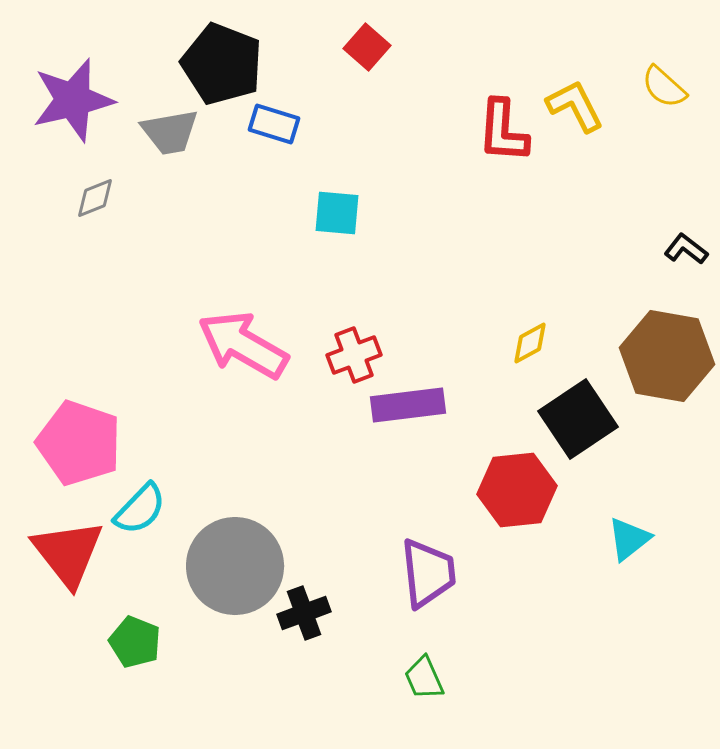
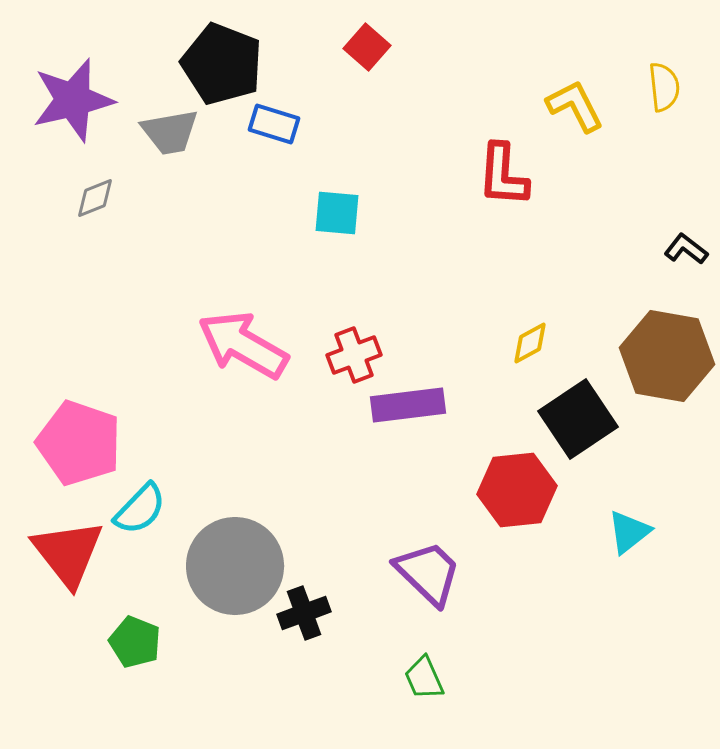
yellow semicircle: rotated 138 degrees counterclockwise
red L-shape: moved 44 px down
cyan triangle: moved 7 px up
purple trapezoid: rotated 40 degrees counterclockwise
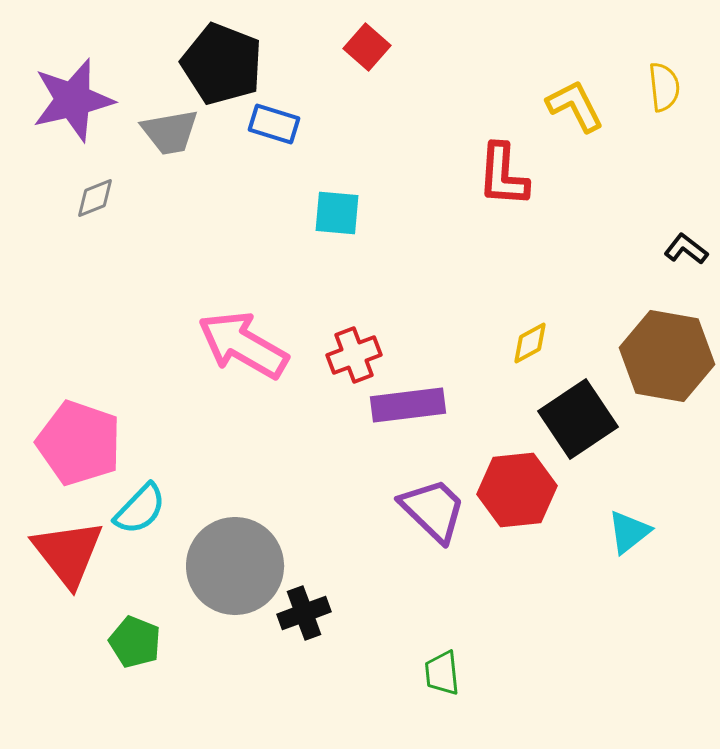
purple trapezoid: moved 5 px right, 63 px up
green trapezoid: moved 18 px right, 5 px up; rotated 18 degrees clockwise
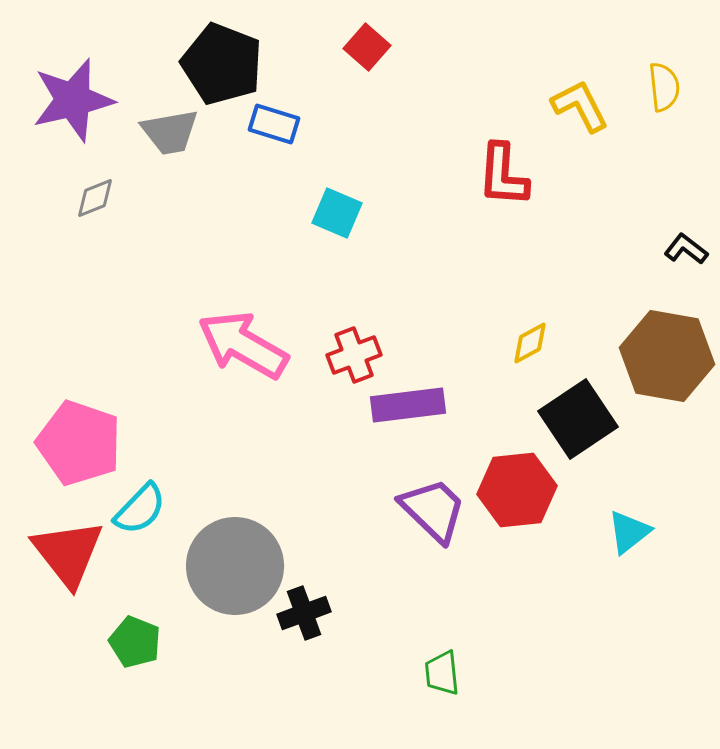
yellow L-shape: moved 5 px right
cyan square: rotated 18 degrees clockwise
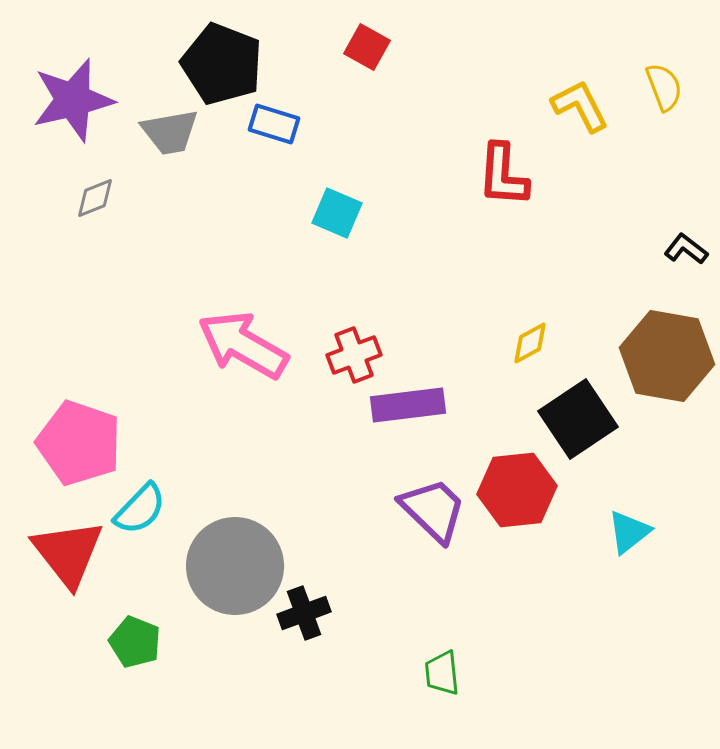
red square: rotated 12 degrees counterclockwise
yellow semicircle: rotated 15 degrees counterclockwise
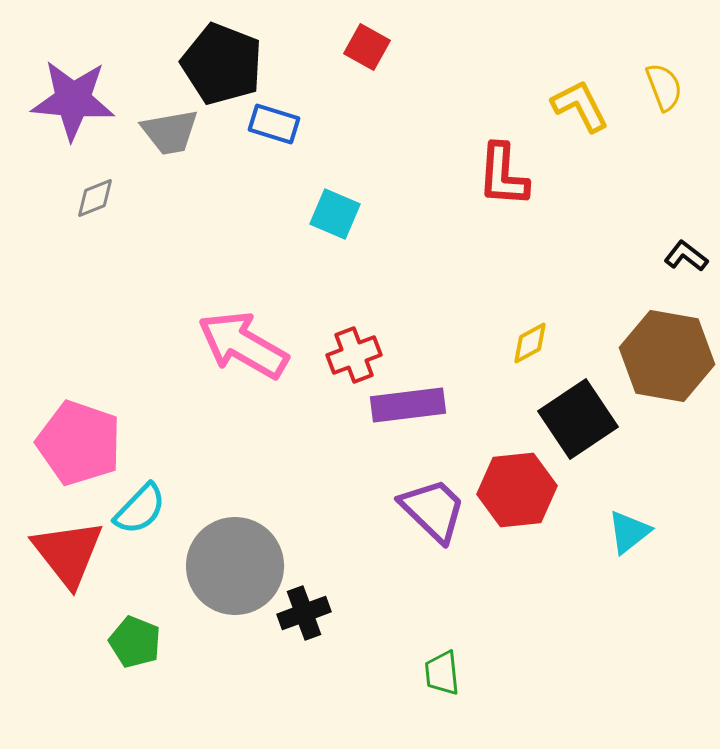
purple star: rotated 18 degrees clockwise
cyan square: moved 2 px left, 1 px down
black L-shape: moved 7 px down
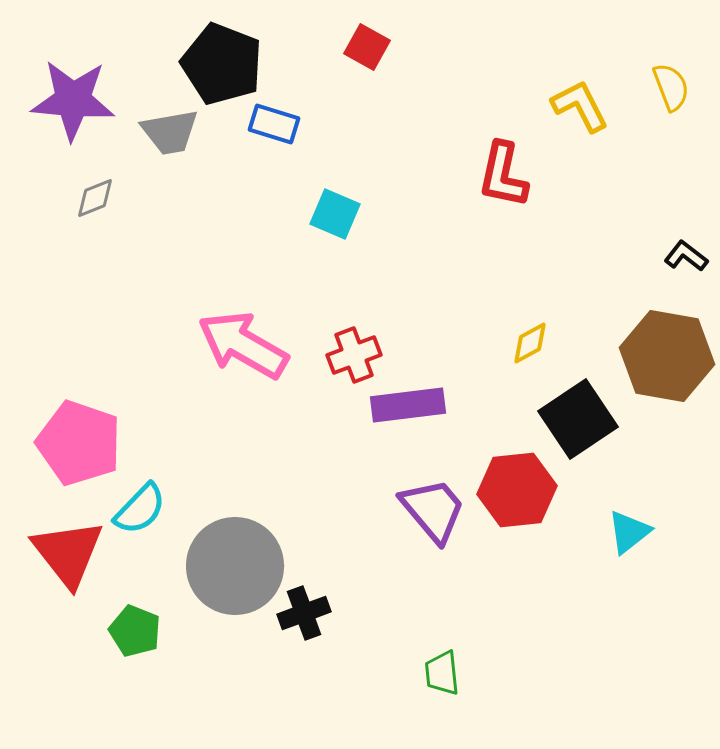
yellow semicircle: moved 7 px right
red L-shape: rotated 8 degrees clockwise
purple trapezoid: rotated 6 degrees clockwise
green pentagon: moved 11 px up
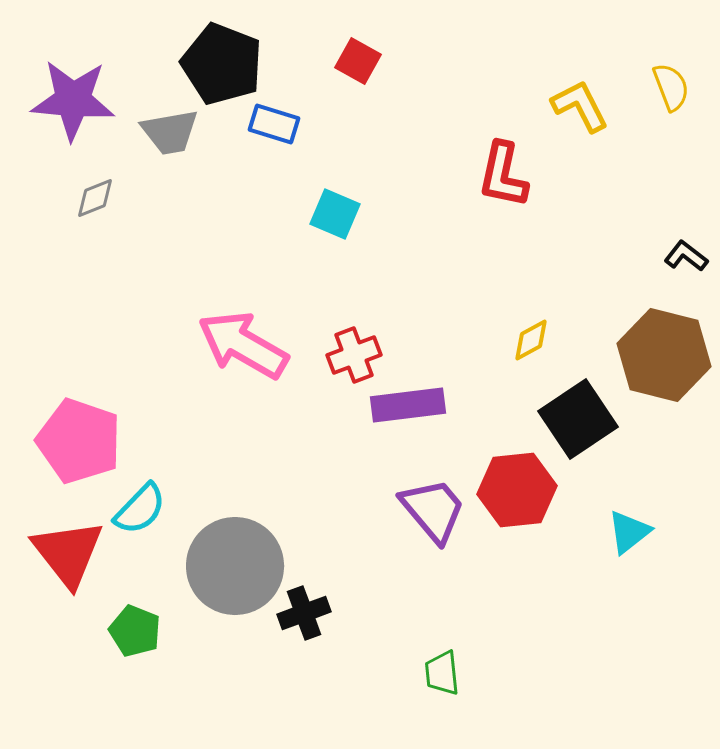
red square: moved 9 px left, 14 px down
yellow diamond: moved 1 px right, 3 px up
brown hexagon: moved 3 px left, 1 px up; rotated 4 degrees clockwise
pink pentagon: moved 2 px up
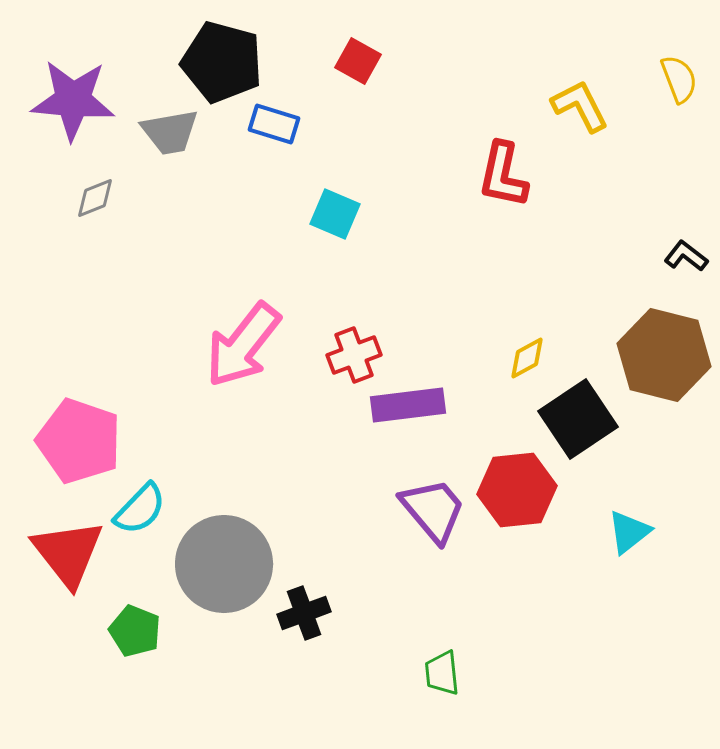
black pentagon: moved 2 px up; rotated 6 degrees counterclockwise
yellow semicircle: moved 8 px right, 8 px up
yellow diamond: moved 4 px left, 18 px down
pink arrow: rotated 82 degrees counterclockwise
gray circle: moved 11 px left, 2 px up
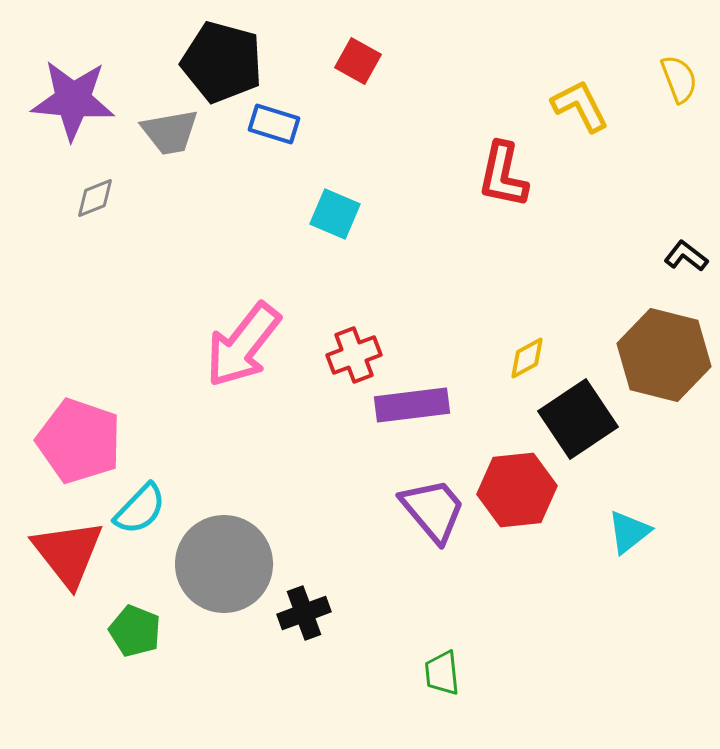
purple rectangle: moved 4 px right
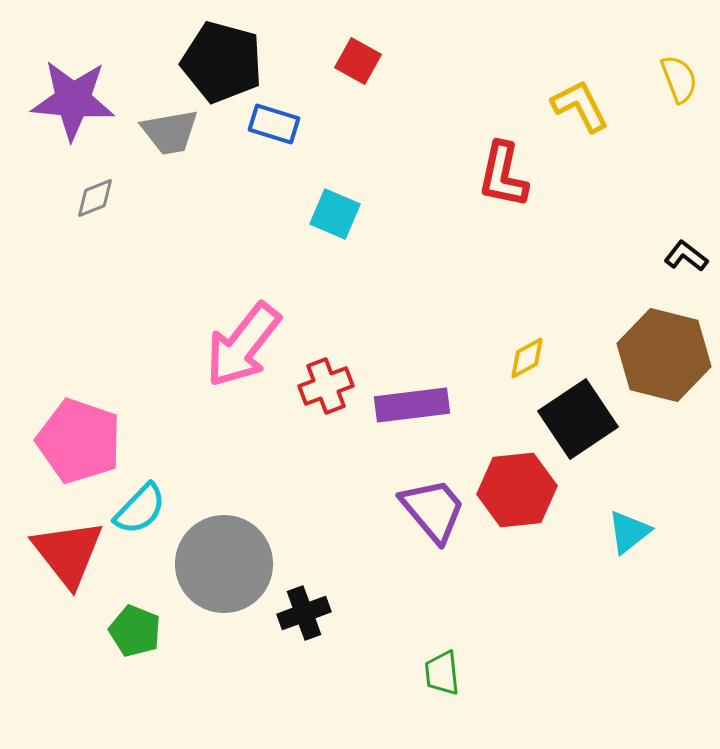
red cross: moved 28 px left, 31 px down
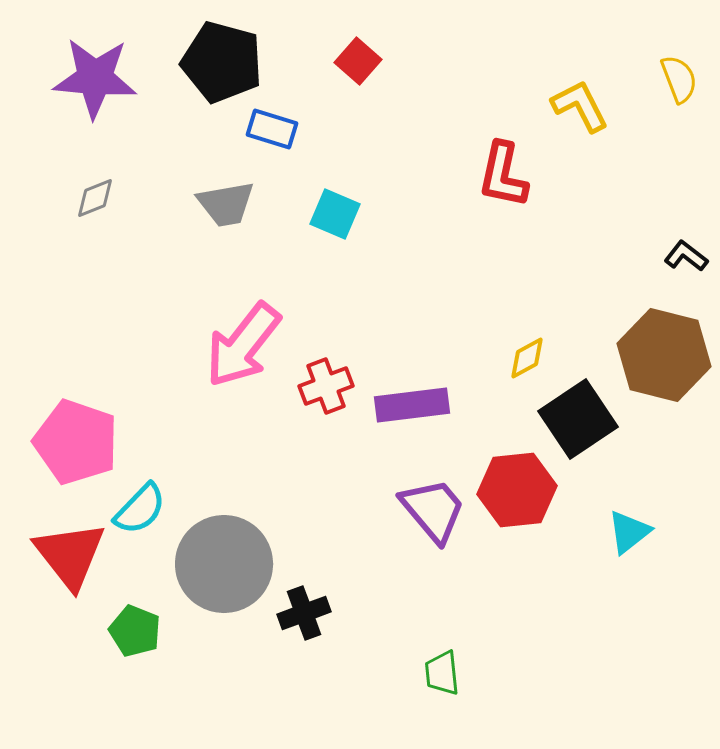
red square: rotated 12 degrees clockwise
purple star: moved 22 px right, 22 px up
blue rectangle: moved 2 px left, 5 px down
gray trapezoid: moved 56 px right, 72 px down
pink pentagon: moved 3 px left, 1 px down
red triangle: moved 2 px right, 2 px down
